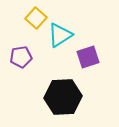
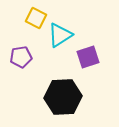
yellow square: rotated 15 degrees counterclockwise
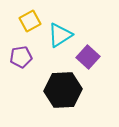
yellow square: moved 6 px left, 3 px down; rotated 35 degrees clockwise
purple square: rotated 30 degrees counterclockwise
black hexagon: moved 7 px up
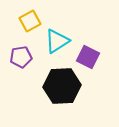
cyan triangle: moved 3 px left, 6 px down
purple square: rotated 15 degrees counterclockwise
black hexagon: moved 1 px left, 4 px up
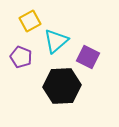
cyan triangle: moved 1 px left; rotated 8 degrees counterclockwise
purple pentagon: rotated 30 degrees clockwise
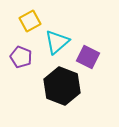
cyan triangle: moved 1 px right, 1 px down
black hexagon: rotated 24 degrees clockwise
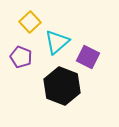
yellow square: moved 1 px down; rotated 15 degrees counterclockwise
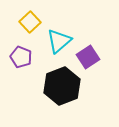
cyan triangle: moved 2 px right, 1 px up
purple square: rotated 30 degrees clockwise
black hexagon: rotated 18 degrees clockwise
